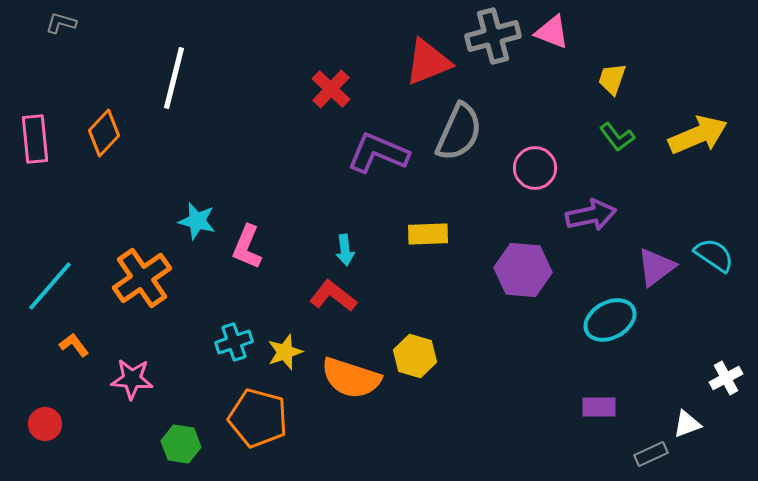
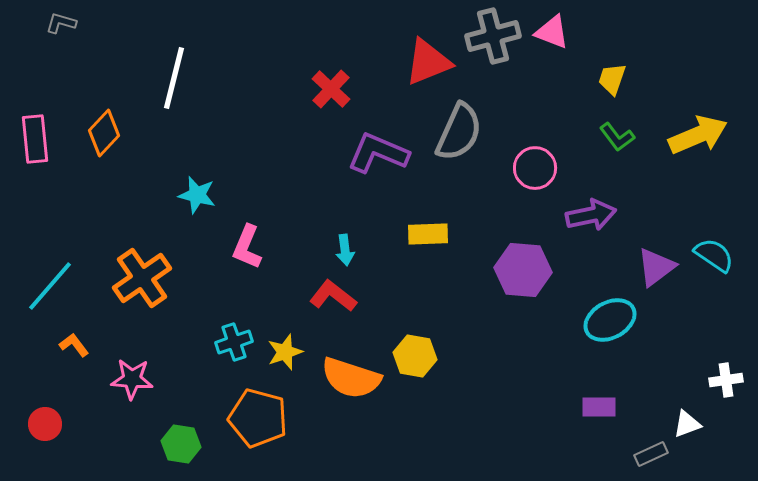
cyan star: moved 26 px up
yellow hexagon: rotated 6 degrees counterclockwise
white cross: moved 2 px down; rotated 20 degrees clockwise
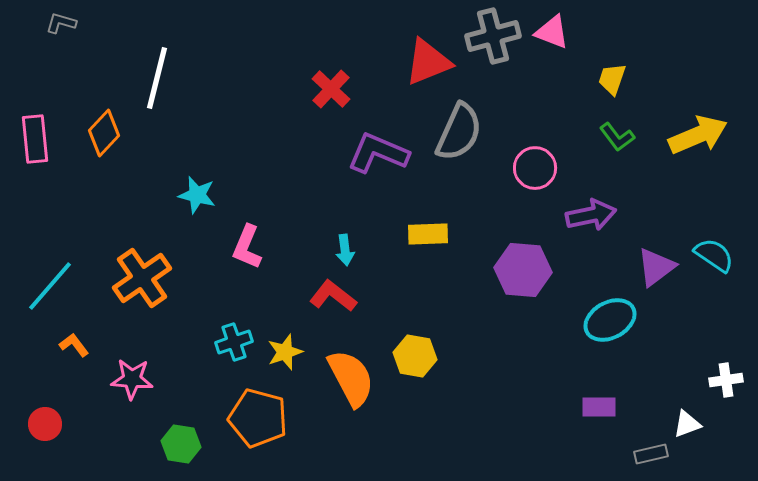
white line: moved 17 px left
orange semicircle: rotated 136 degrees counterclockwise
gray rectangle: rotated 12 degrees clockwise
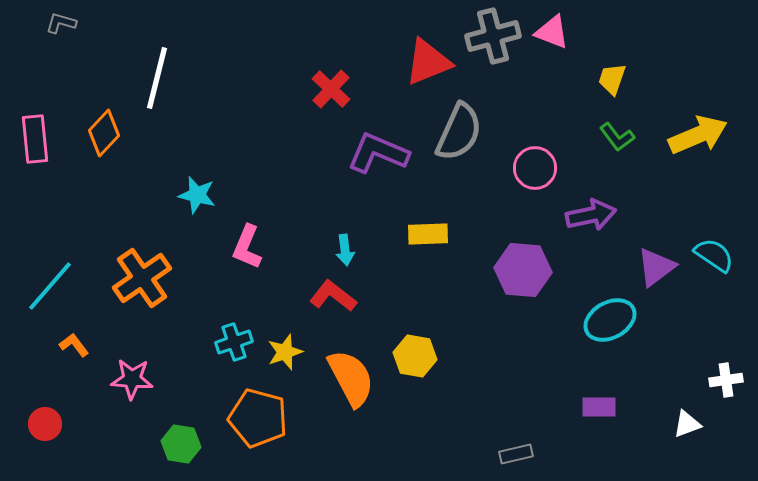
gray rectangle: moved 135 px left
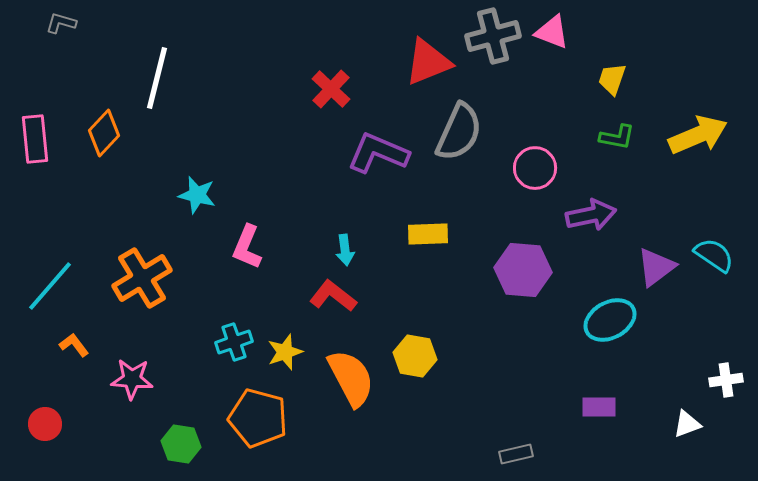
green L-shape: rotated 42 degrees counterclockwise
orange cross: rotated 4 degrees clockwise
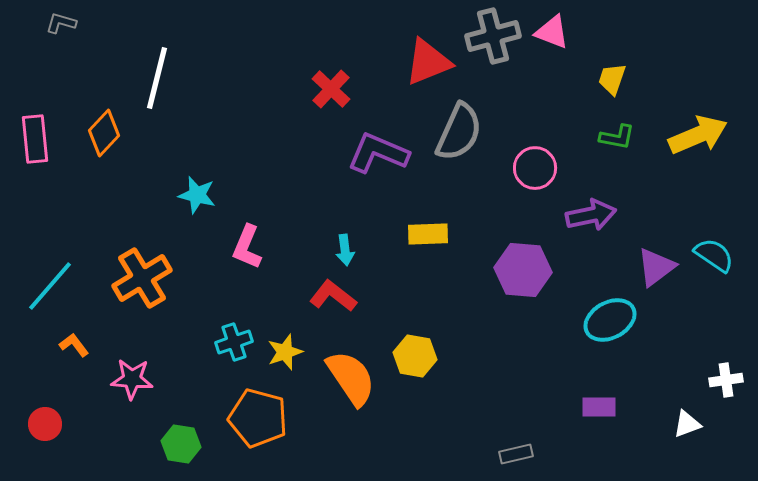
orange semicircle: rotated 6 degrees counterclockwise
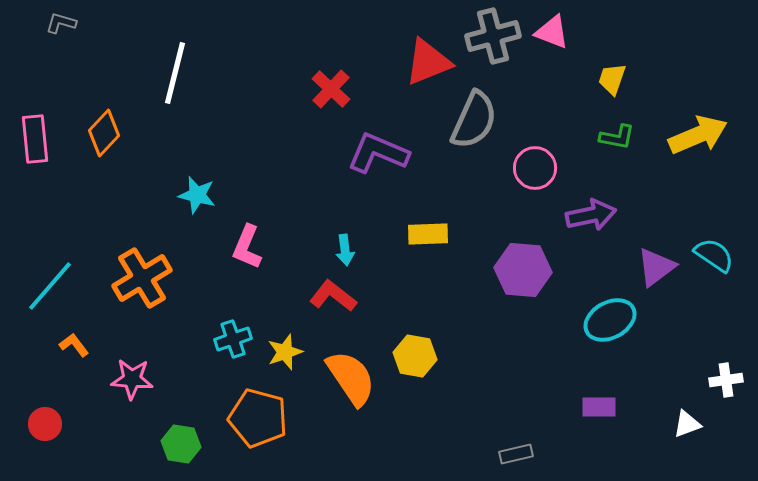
white line: moved 18 px right, 5 px up
gray semicircle: moved 15 px right, 12 px up
cyan cross: moved 1 px left, 3 px up
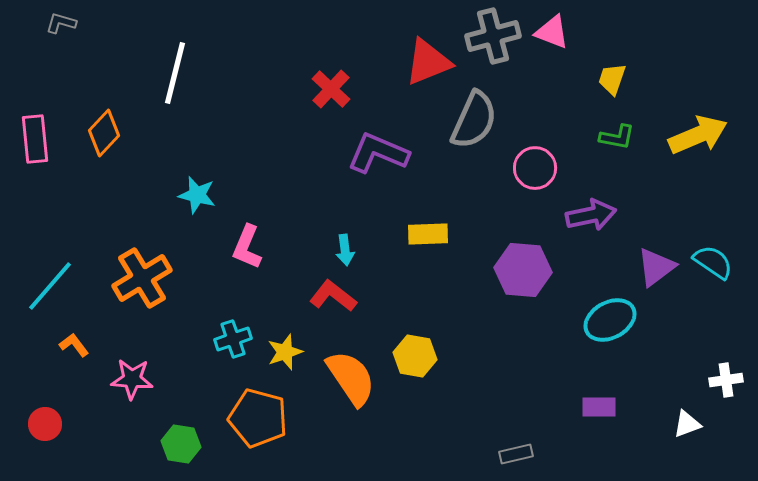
cyan semicircle: moved 1 px left, 7 px down
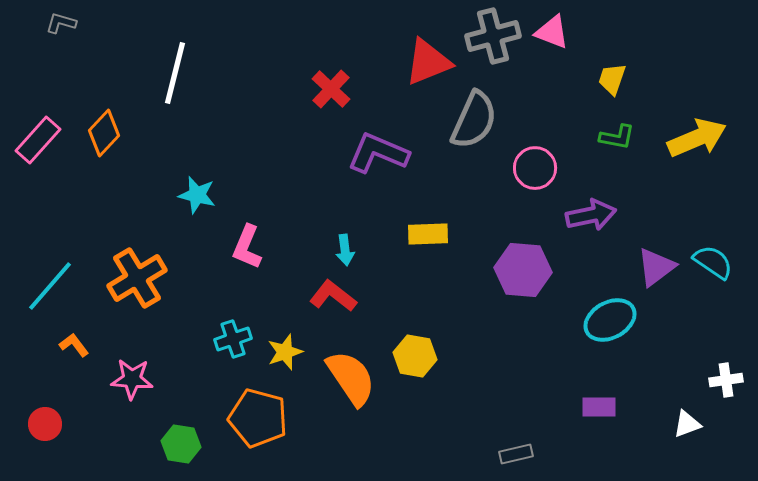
yellow arrow: moved 1 px left, 3 px down
pink rectangle: moved 3 px right, 1 px down; rotated 48 degrees clockwise
orange cross: moved 5 px left
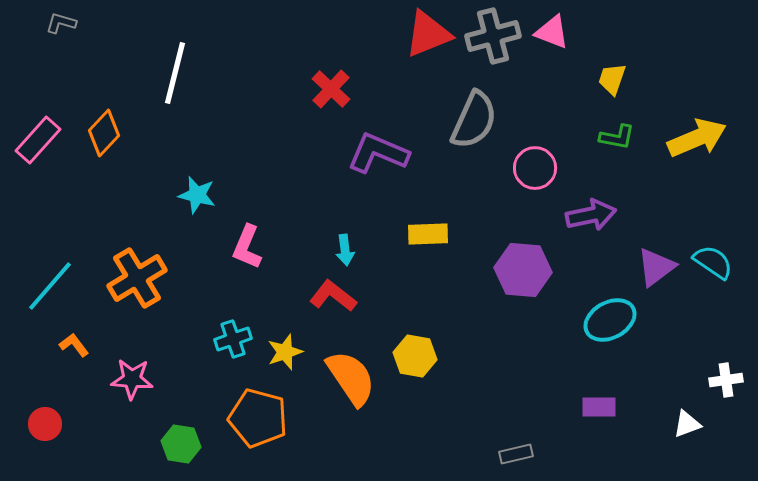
red triangle: moved 28 px up
